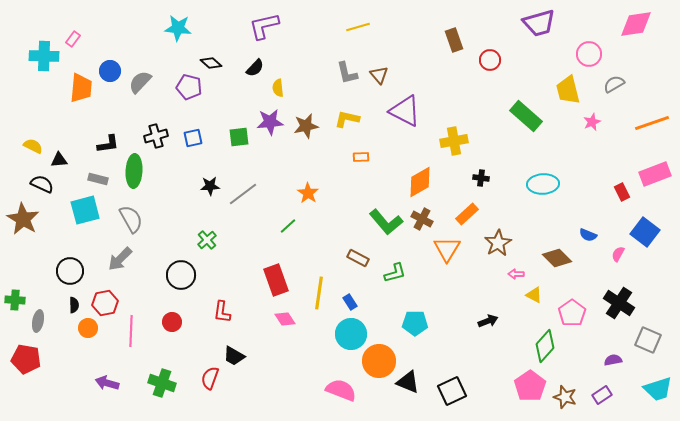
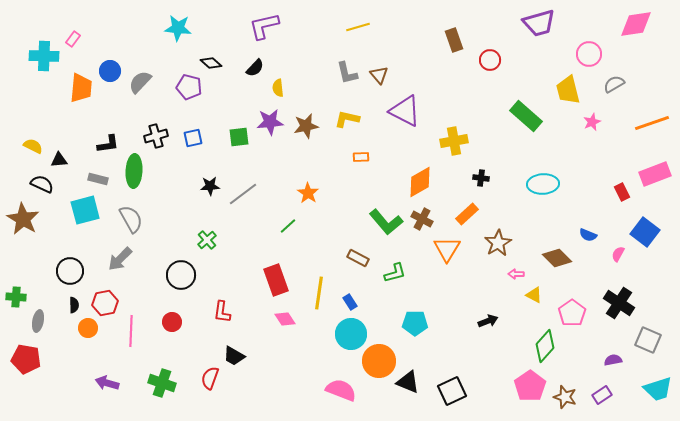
green cross at (15, 300): moved 1 px right, 3 px up
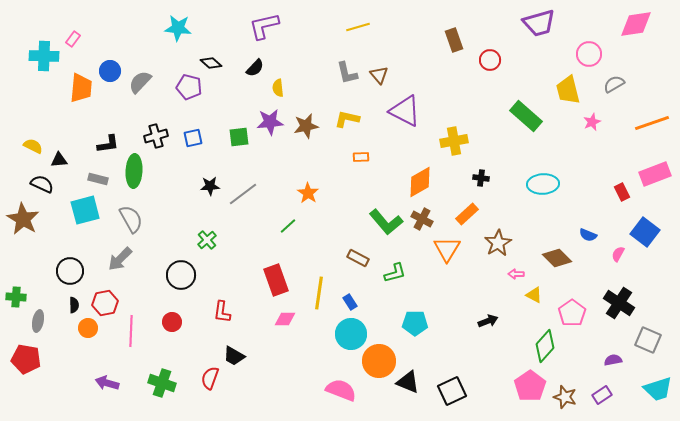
pink diamond at (285, 319): rotated 55 degrees counterclockwise
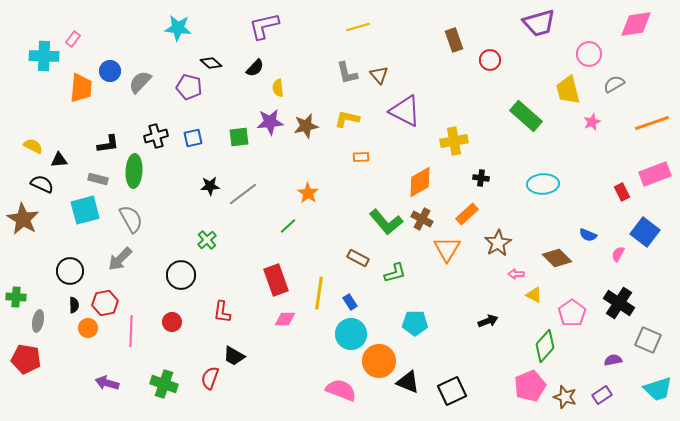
green cross at (162, 383): moved 2 px right, 1 px down
pink pentagon at (530, 386): rotated 12 degrees clockwise
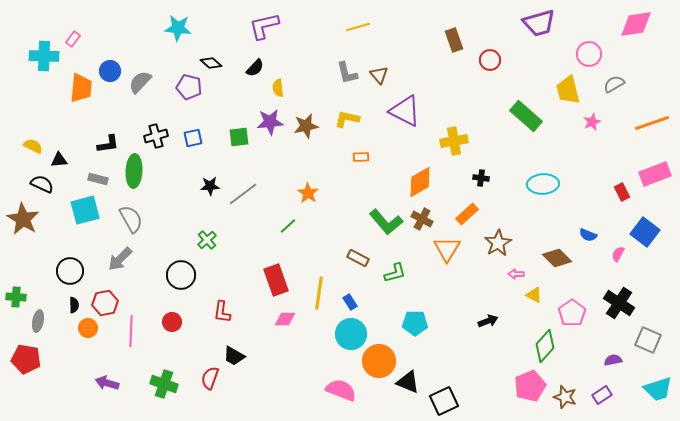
black square at (452, 391): moved 8 px left, 10 px down
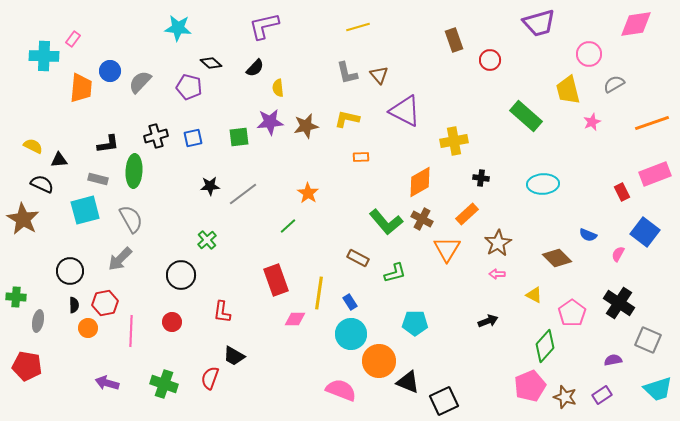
pink arrow at (516, 274): moved 19 px left
pink diamond at (285, 319): moved 10 px right
red pentagon at (26, 359): moved 1 px right, 7 px down
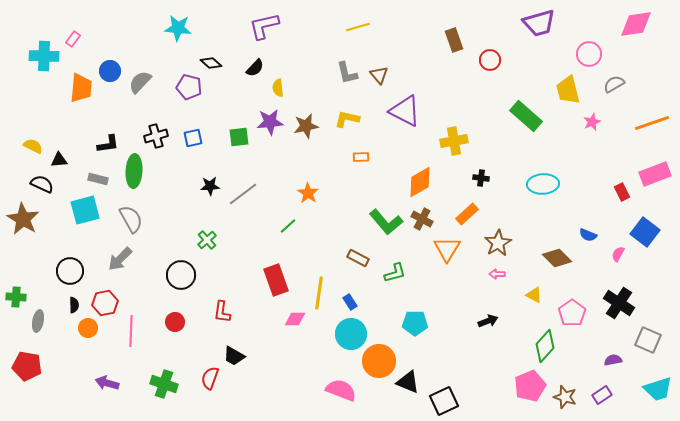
red circle at (172, 322): moved 3 px right
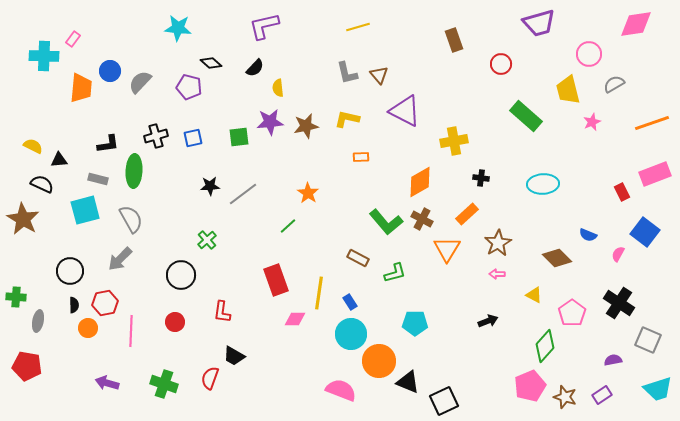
red circle at (490, 60): moved 11 px right, 4 px down
